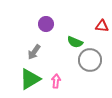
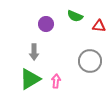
red triangle: moved 3 px left
green semicircle: moved 26 px up
gray arrow: rotated 35 degrees counterclockwise
gray circle: moved 1 px down
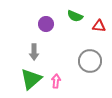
green triangle: moved 1 px right; rotated 10 degrees counterclockwise
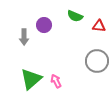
purple circle: moved 2 px left, 1 px down
gray arrow: moved 10 px left, 15 px up
gray circle: moved 7 px right
pink arrow: rotated 32 degrees counterclockwise
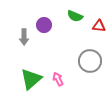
gray circle: moved 7 px left
pink arrow: moved 2 px right, 2 px up
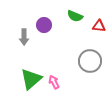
pink arrow: moved 4 px left, 3 px down
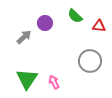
green semicircle: rotated 21 degrees clockwise
purple circle: moved 1 px right, 2 px up
gray arrow: rotated 133 degrees counterclockwise
green triangle: moved 4 px left; rotated 15 degrees counterclockwise
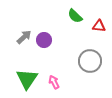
purple circle: moved 1 px left, 17 px down
